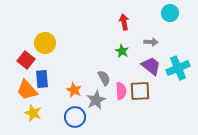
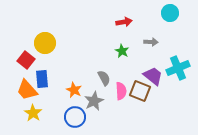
red arrow: rotated 91 degrees clockwise
purple trapezoid: moved 2 px right, 10 px down
brown square: rotated 25 degrees clockwise
gray star: moved 2 px left, 1 px down
yellow star: rotated 12 degrees clockwise
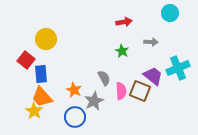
yellow circle: moved 1 px right, 4 px up
blue rectangle: moved 1 px left, 5 px up
orange trapezoid: moved 15 px right, 7 px down
yellow star: moved 1 px right, 2 px up
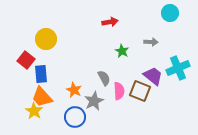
red arrow: moved 14 px left
pink semicircle: moved 2 px left
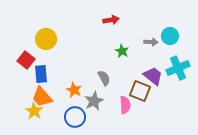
cyan circle: moved 23 px down
red arrow: moved 1 px right, 2 px up
pink semicircle: moved 6 px right, 14 px down
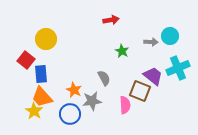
gray star: moved 2 px left; rotated 18 degrees clockwise
blue circle: moved 5 px left, 3 px up
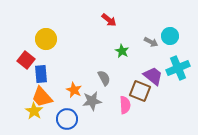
red arrow: moved 2 px left; rotated 49 degrees clockwise
gray arrow: rotated 24 degrees clockwise
blue circle: moved 3 px left, 5 px down
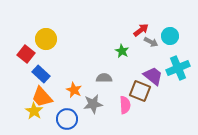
red arrow: moved 32 px right, 10 px down; rotated 77 degrees counterclockwise
red square: moved 6 px up
blue rectangle: rotated 42 degrees counterclockwise
gray semicircle: rotated 63 degrees counterclockwise
gray star: moved 1 px right, 3 px down
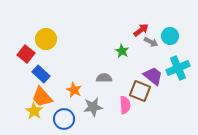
gray star: moved 3 px down
blue circle: moved 3 px left
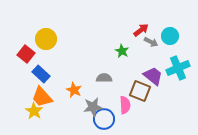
blue circle: moved 40 px right
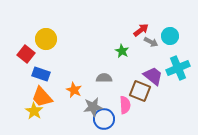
blue rectangle: rotated 24 degrees counterclockwise
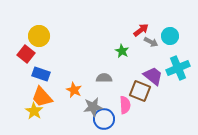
yellow circle: moved 7 px left, 3 px up
